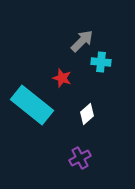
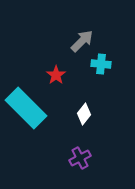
cyan cross: moved 2 px down
red star: moved 6 px left, 3 px up; rotated 18 degrees clockwise
cyan rectangle: moved 6 px left, 3 px down; rotated 6 degrees clockwise
white diamond: moved 3 px left; rotated 10 degrees counterclockwise
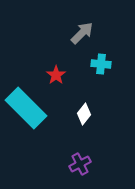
gray arrow: moved 8 px up
purple cross: moved 6 px down
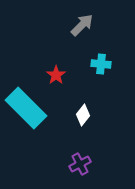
gray arrow: moved 8 px up
white diamond: moved 1 px left, 1 px down
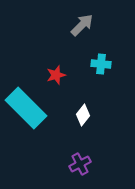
red star: rotated 18 degrees clockwise
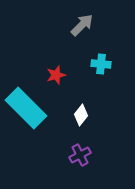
white diamond: moved 2 px left
purple cross: moved 9 px up
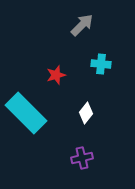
cyan rectangle: moved 5 px down
white diamond: moved 5 px right, 2 px up
purple cross: moved 2 px right, 3 px down; rotated 15 degrees clockwise
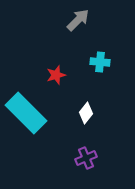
gray arrow: moved 4 px left, 5 px up
cyan cross: moved 1 px left, 2 px up
purple cross: moved 4 px right; rotated 10 degrees counterclockwise
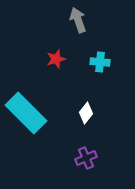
gray arrow: rotated 65 degrees counterclockwise
red star: moved 16 px up
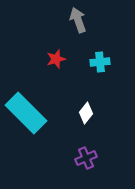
cyan cross: rotated 12 degrees counterclockwise
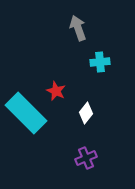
gray arrow: moved 8 px down
red star: moved 32 px down; rotated 30 degrees counterclockwise
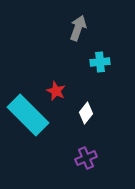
gray arrow: rotated 40 degrees clockwise
cyan rectangle: moved 2 px right, 2 px down
